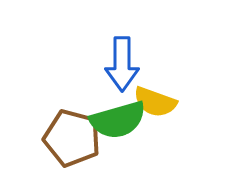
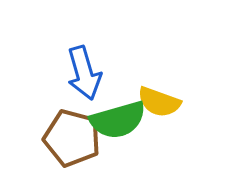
blue arrow: moved 38 px left, 9 px down; rotated 16 degrees counterclockwise
yellow semicircle: moved 4 px right
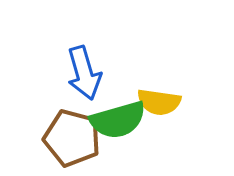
yellow semicircle: rotated 12 degrees counterclockwise
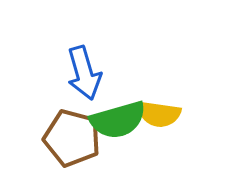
yellow semicircle: moved 12 px down
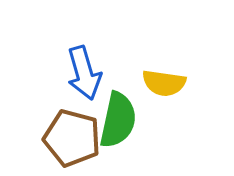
yellow semicircle: moved 5 px right, 31 px up
green semicircle: rotated 62 degrees counterclockwise
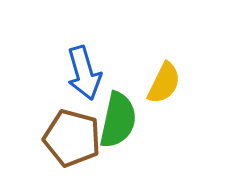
yellow semicircle: rotated 72 degrees counterclockwise
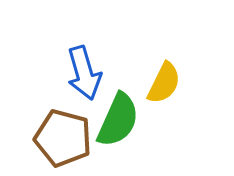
green semicircle: rotated 12 degrees clockwise
brown pentagon: moved 9 px left
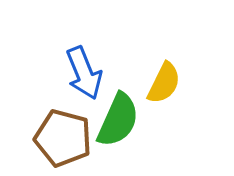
blue arrow: rotated 6 degrees counterclockwise
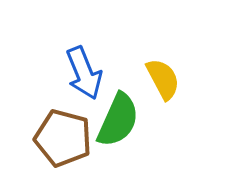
yellow semicircle: moved 1 px left, 4 px up; rotated 54 degrees counterclockwise
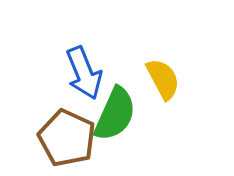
green semicircle: moved 3 px left, 6 px up
brown pentagon: moved 4 px right; rotated 10 degrees clockwise
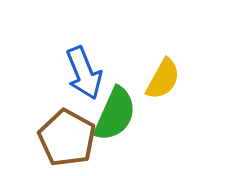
yellow semicircle: rotated 57 degrees clockwise
brown pentagon: rotated 4 degrees clockwise
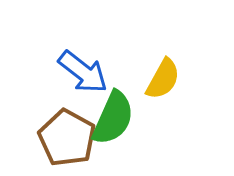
blue arrow: moved 1 px left, 1 px up; rotated 30 degrees counterclockwise
green semicircle: moved 2 px left, 4 px down
